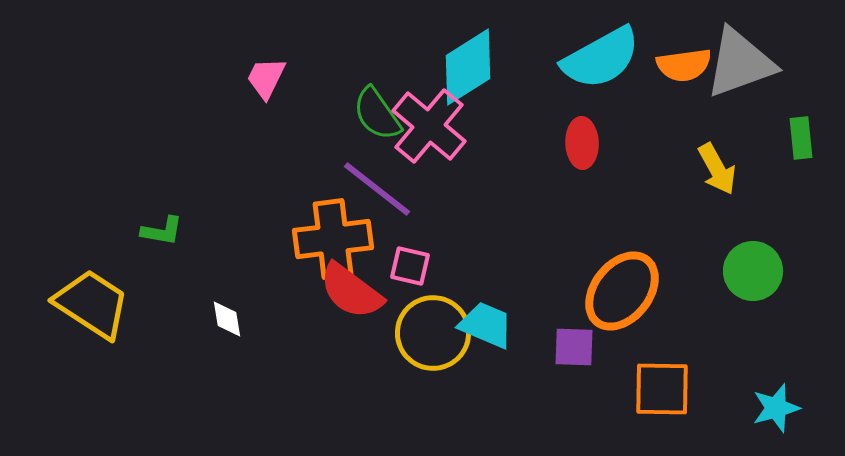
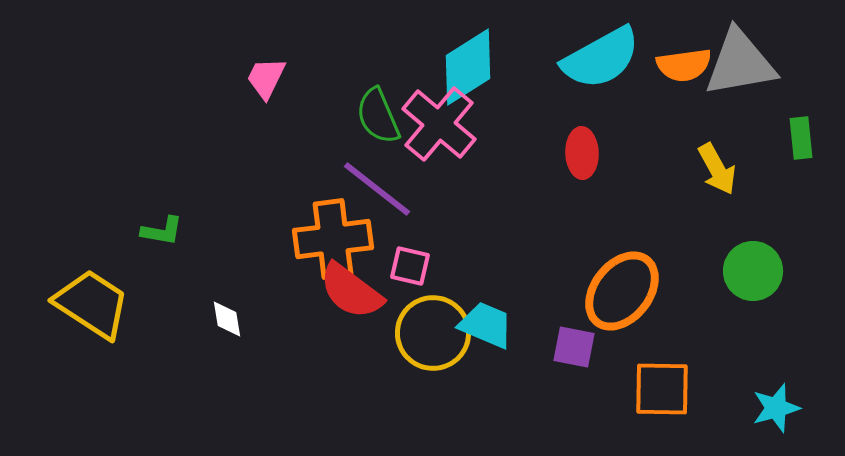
gray triangle: rotated 10 degrees clockwise
green semicircle: moved 1 px right, 2 px down; rotated 12 degrees clockwise
pink cross: moved 10 px right, 2 px up
red ellipse: moved 10 px down
purple square: rotated 9 degrees clockwise
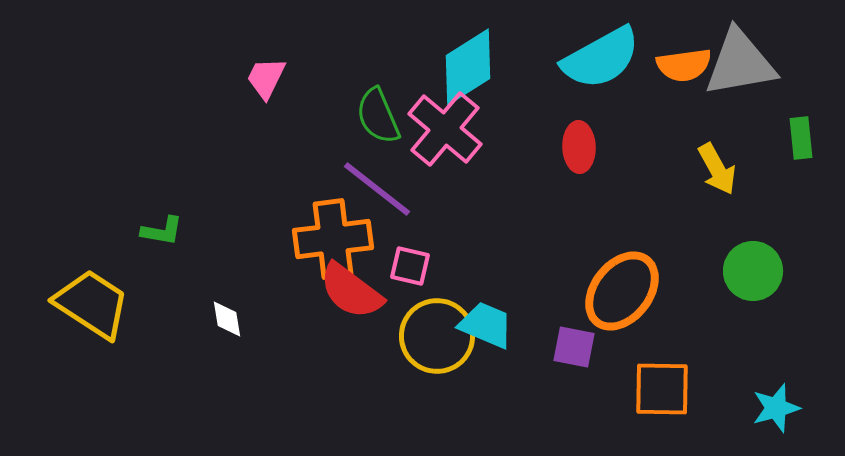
pink cross: moved 6 px right, 5 px down
red ellipse: moved 3 px left, 6 px up
yellow circle: moved 4 px right, 3 px down
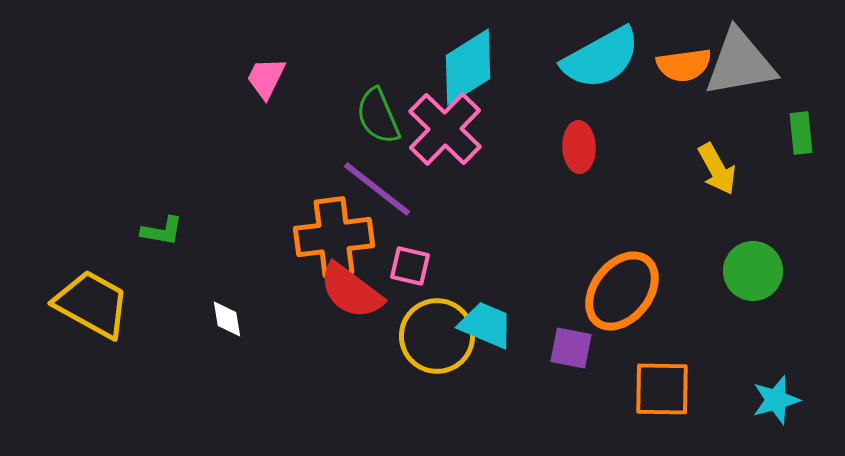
pink cross: rotated 4 degrees clockwise
green rectangle: moved 5 px up
orange cross: moved 1 px right, 2 px up
yellow trapezoid: rotated 4 degrees counterclockwise
purple square: moved 3 px left, 1 px down
cyan star: moved 8 px up
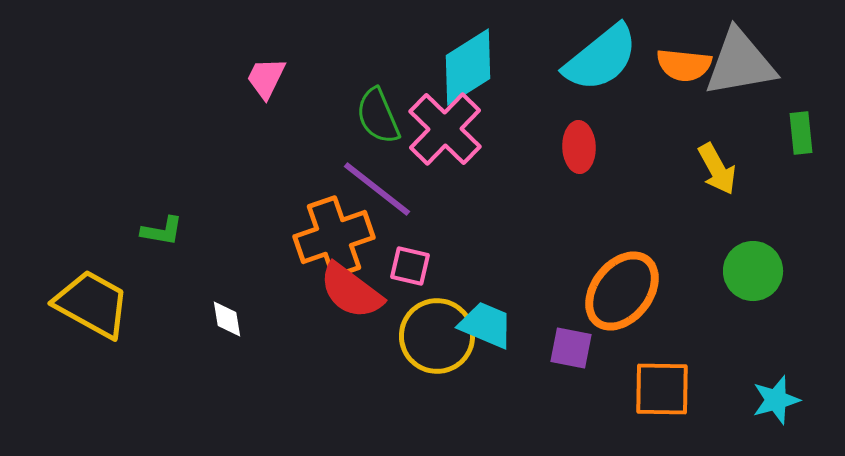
cyan semicircle: rotated 10 degrees counterclockwise
orange semicircle: rotated 14 degrees clockwise
orange cross: rotated 12 degrees counterclockwise
